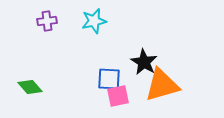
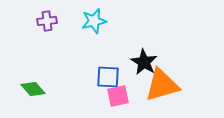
blue square: moved 1 px left, 2 px up
green diamond: moved 3 px right, 2 px down
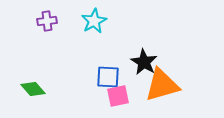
cyan star: rotated 15 degrees counterclockwise
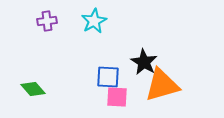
pink square: moved 1 px left, 1 px down; rotated 15 degrees clockwise
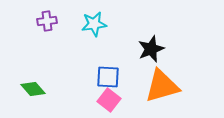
cyan star: moved 3 px down; rotated 20 degrees clockwise
black star: moved 7 px right, 13 px up; rotated 20 degrees clockwise
orange triangle: moved 1 px down
pink square: moved 8 px left, 3 px down; rotated 35 degrees clockwise
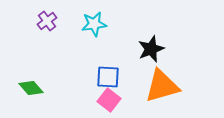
purple cross: rotated 30 degrees counterclockwise
green diamond: moved 2 px left, 1 px up
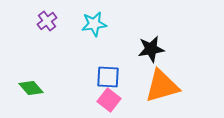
black star: rotated 12 degrees clockwise
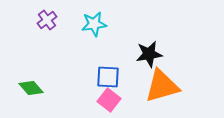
purple cross: moved 1 px up
black star: moved 2 px left, 5 px down
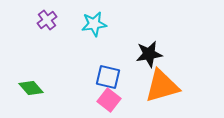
blue square: rotated 10 degrees clockwise
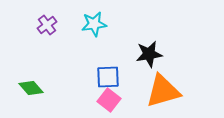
purple cross: moved 5 px down
blue square: rotated 15 degrees counterclockwise
orange triangle: moved 1 px right, 5 px down
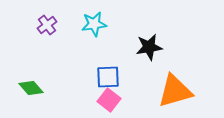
black star: moved 7 px up
orange triangle: moved 12 px right
